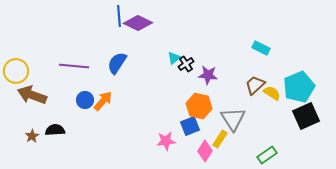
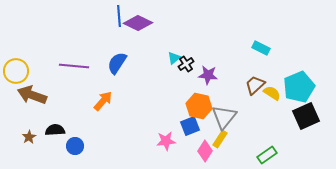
blue circle: moved 10 px left, 46 px down
gray triangle: moved 9 px left, 2 px up; rotated 12 degrees clockwise
brown star: moved 3 px left, 1 px down
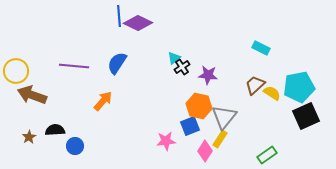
black cross: moved 4 px left, 3 px down
cyan pentagon: rotated 12 degrees clockwise
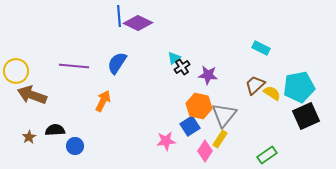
orange arrow: rotated 15 degrees counterclockwise
gray triangle: moved 2 px up
blue square: rotated 12 degrees counterclockwise
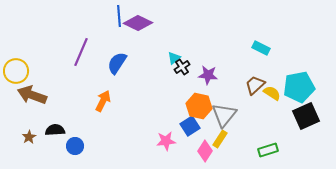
purple line: moved 7 px right, 14 px up; rotated 72 degrees counterclockwise
green rectangle: moved 1 px right, 5 px up; rotated 18 degrees clockwise
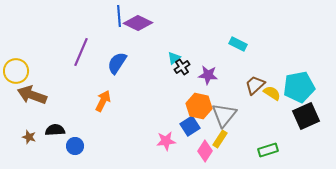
cyan rectangle: moved 23 px left, 4 px up
brown star: rotated 24 degrees counterclockwise
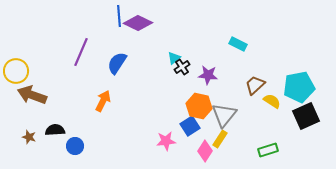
yellow semicircle: moved 8 px down
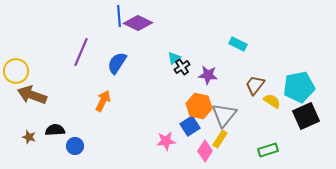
brown trapezoid: rotated 10 degrees counterclockwise
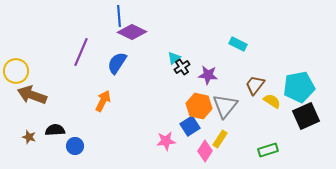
purple diamond: moved 6 px left, 9 px down
gray triangle: moved 1 px right, 9 px up
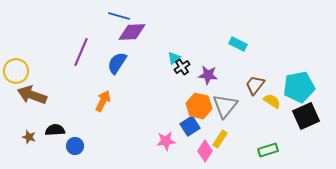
blue line: rotated 70 degrees counterclockwise
purple diamond: rotated 28 degrees counterclockwise
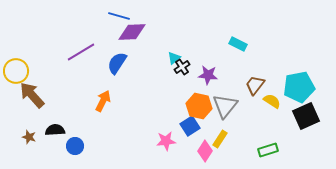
purple line: rotated 36 degrees clockwise
brown arrow: rotated 28 degrees clockwise
